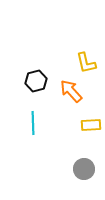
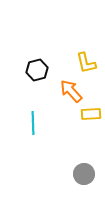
black hexagon: moved 1 px right, 11 px up
yellow rectangle: moved 11 px up
gray circle: moved 5 px down
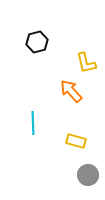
black hexagon: moved 28 px up
yellow rectangle: moved 15 px left, 27 px down; rotated 18 degrees clockwise
gray circle: moved 4 px right, 1 px down
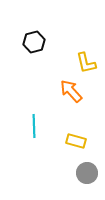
black hexagon: moved 3 px left
cyan line: moved 1 px right, 3 px down
gray circle: moved 1 px left, 2 px up
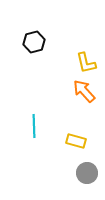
orange arrow: moved 13 px right
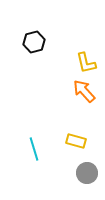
cyan line: moved 23 px down; rotated 15 degrees counterclockwise
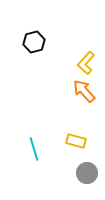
yellow L-shape: rotated 55 degrees clockwise
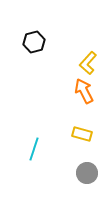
yellow L-shape: moved 2 px right
orange arrow: rotated 15 degrees clockwise
yellow rectangle: moved 6 px right, 7 px up
cyan line: rotated 35 degrees clockwise
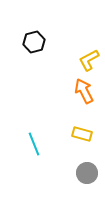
yellow L-shape: moved 1 px right, 3 px up; rotated 20 degrees clockwise
cyan line: moved 5 px up; rotated 40 degrees counterclockwise
